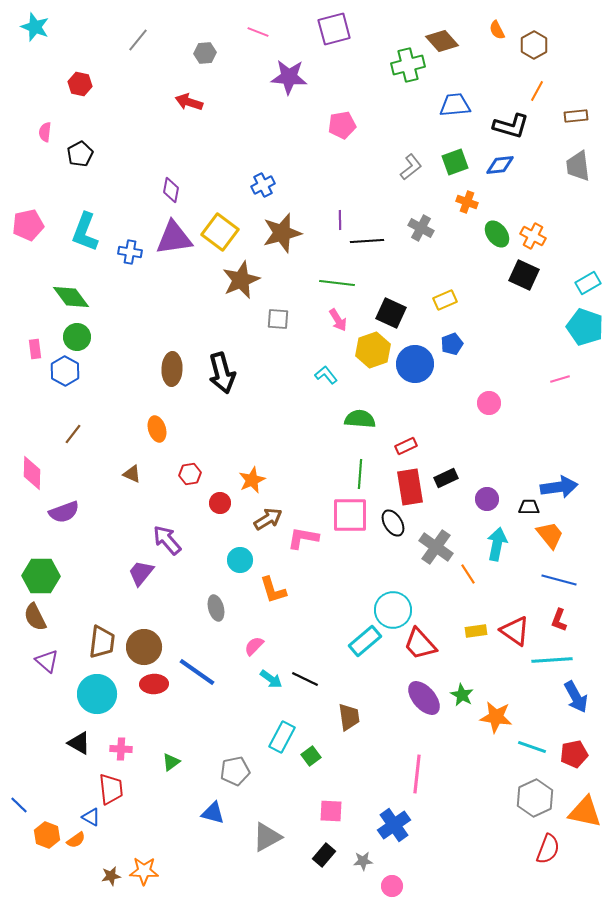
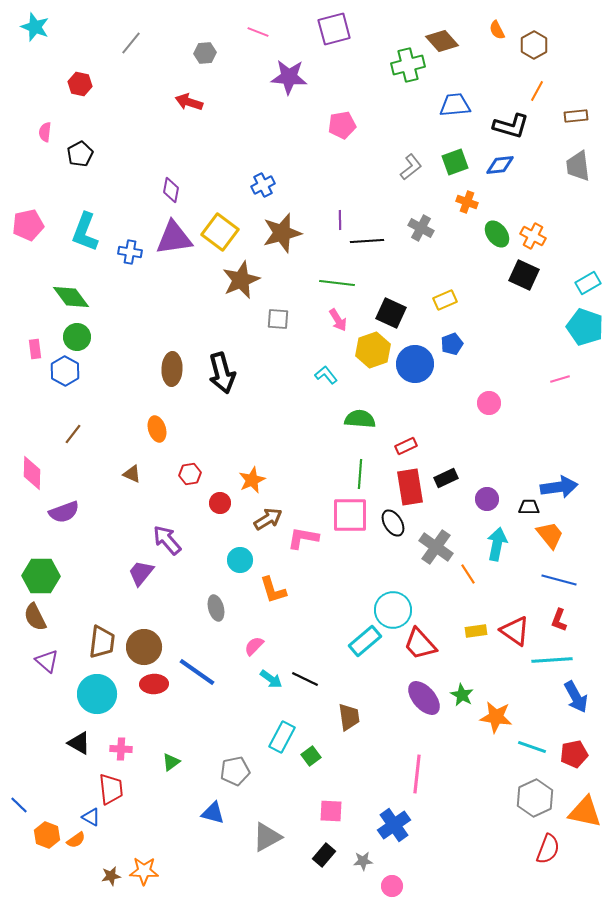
gray line at (138, 40): moved 7 px left, 3 px down
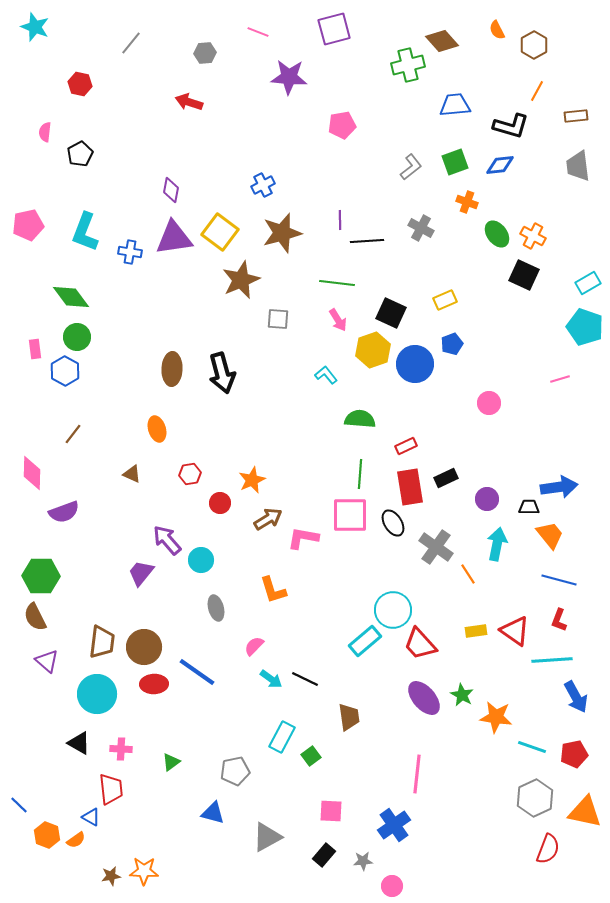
cyan circle at (240, 560): moved 39 px left
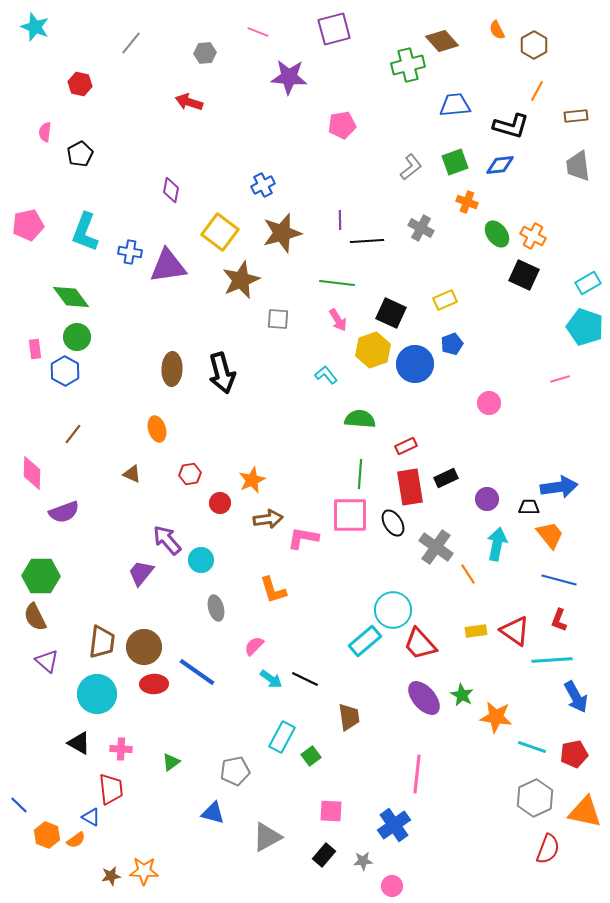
purple triangle at (174, 238): moved 6 px left, 28 px down
brown arrow at (268, 519): rotated 24 degrees clockwise
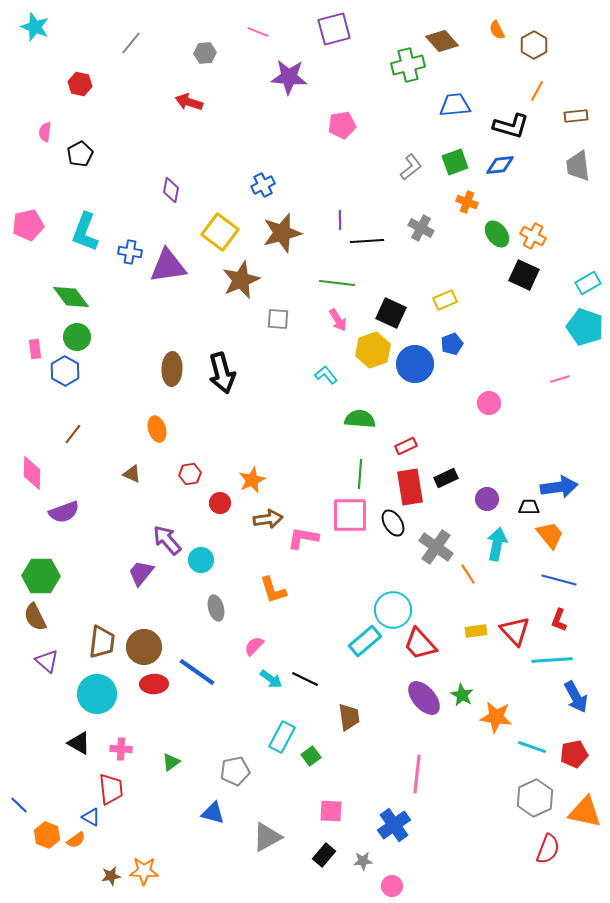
red triangle at (515, 631): rotated 12 degrees clockwise
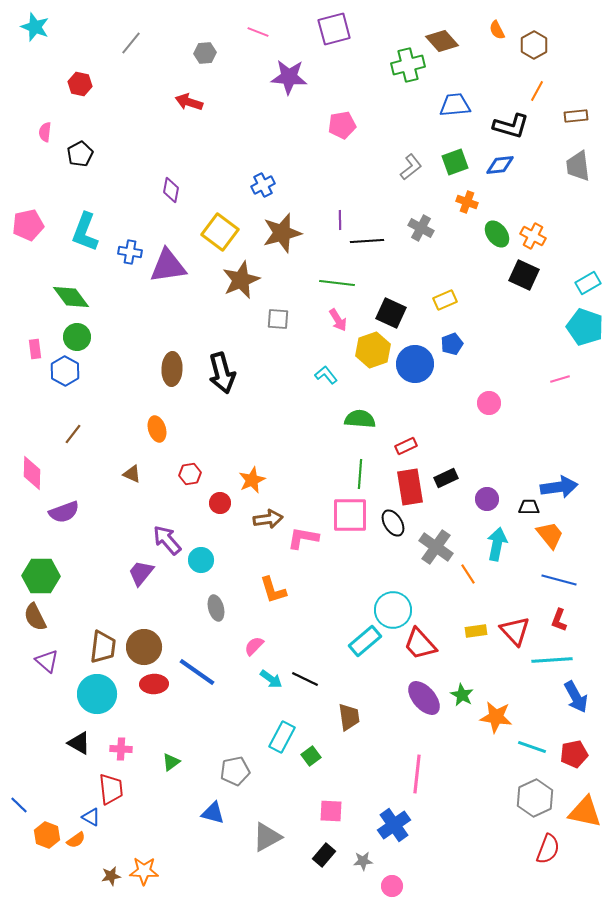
brown trapezoid at (102, 642): moved 1 px right, 5 px down
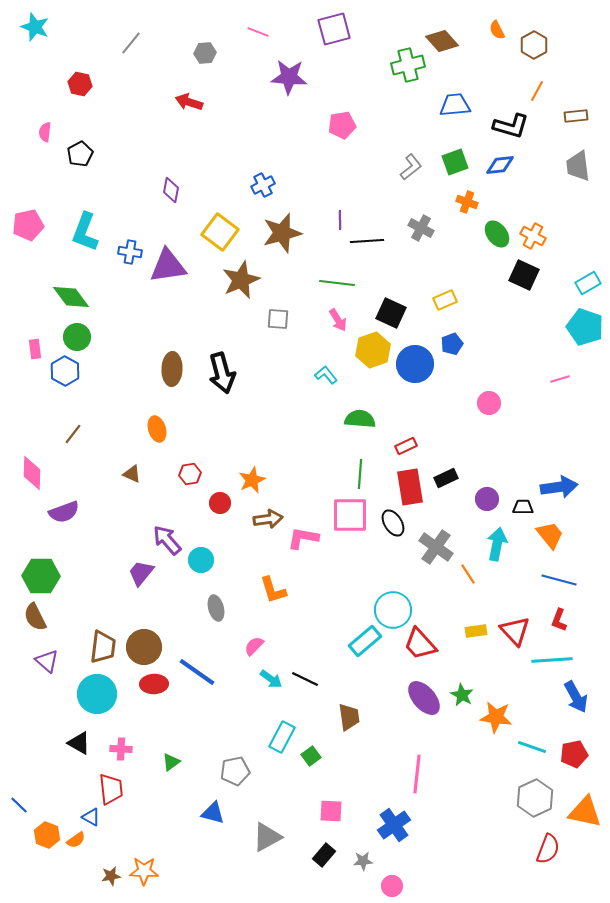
black trapezoid at (529, 507): moved 6 px left
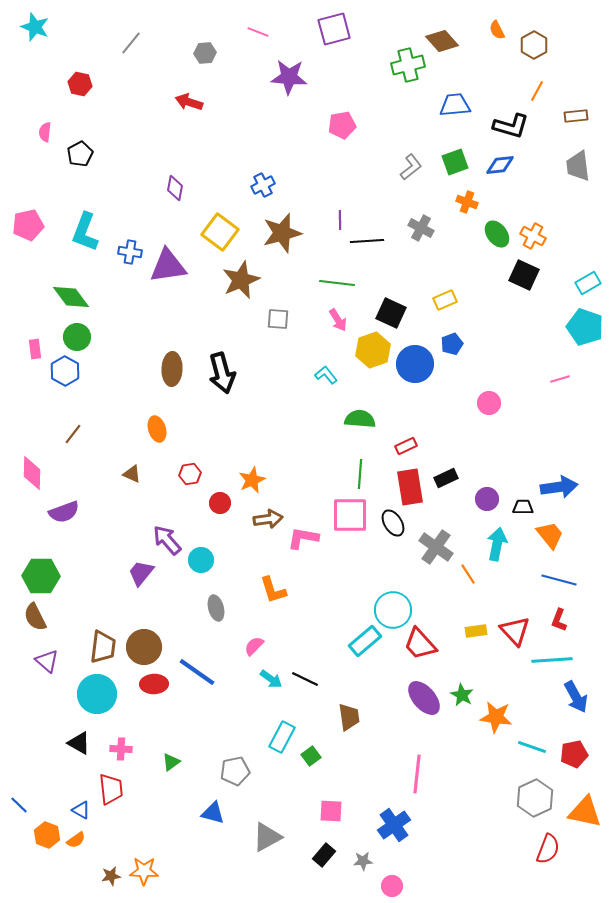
purple diamond at (171, 190): moved 4 px right, 2 px up
blue triangle at (91, 817): moved 10 px left, 7 px up
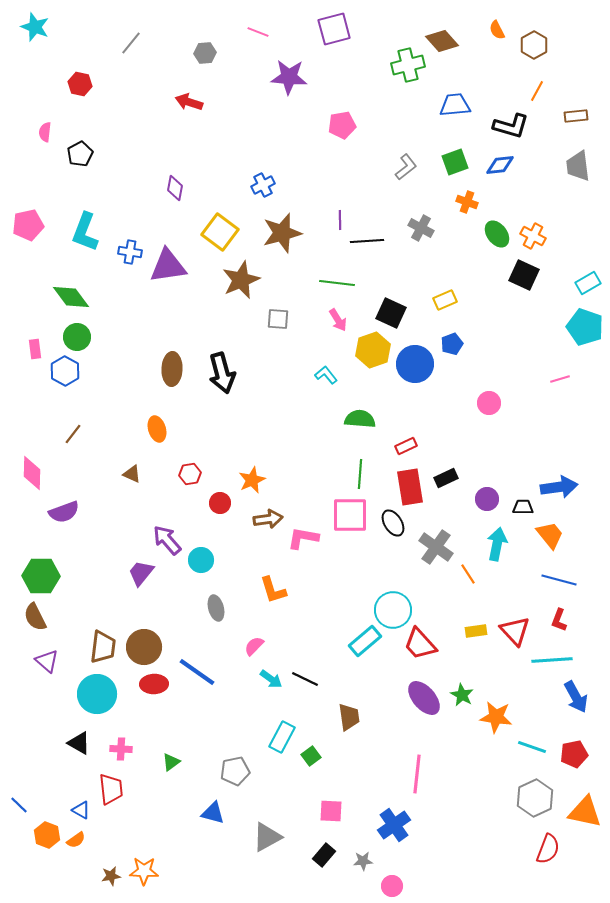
gray L-shape at (411, 167): moved 5 px left
